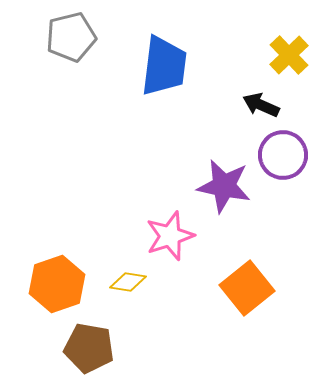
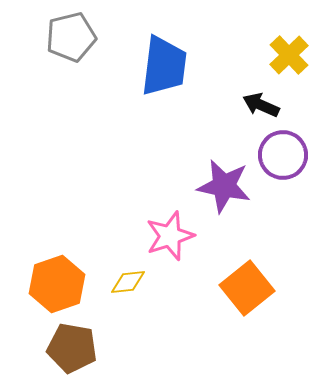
yellow diamond: rotated 15 degrees counterclockwise
brown pentagon: moved 17 px left
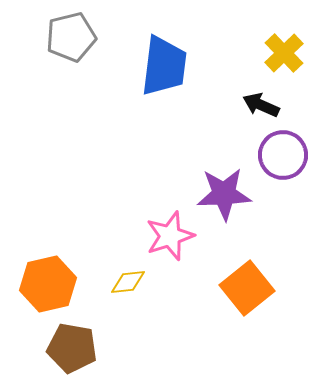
yellow cross: moved 5 px left, 2 px up
purple star: moved 8 px down; rotated 14 degrees counterclockwise
orange hexagon: moved 9 px left; rotated 6 degrees clockwise
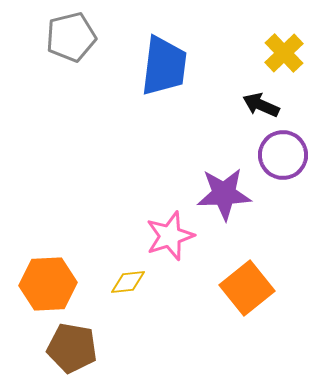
orange hexagon: rotated 10 degrees clockwise
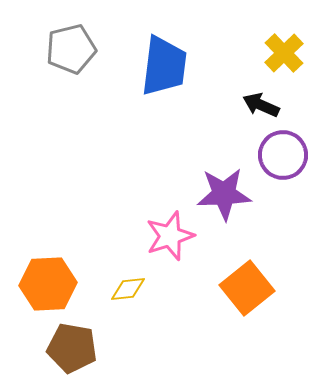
gray pentagon: moved 12 px down
yellow diamond: moved 7 px down
